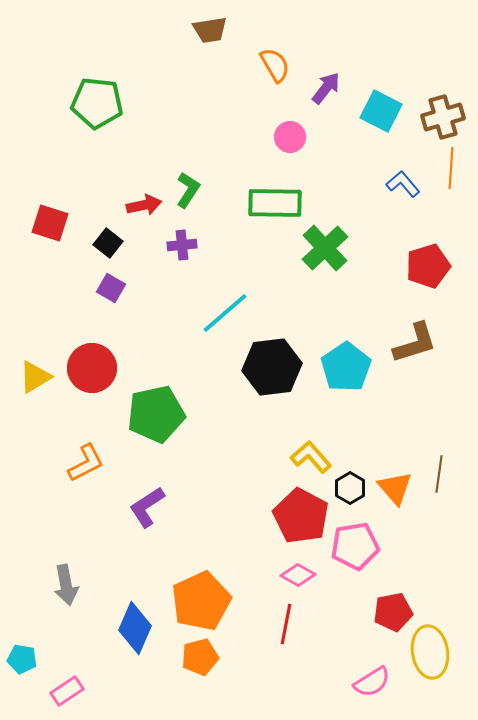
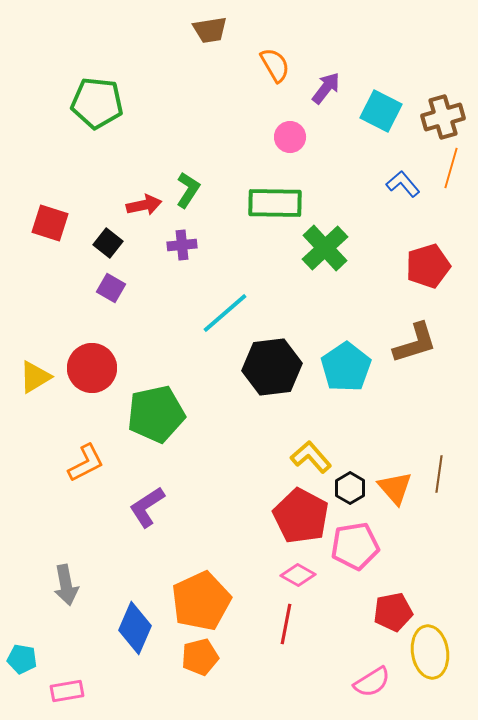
orange line at (451, 168): rotated 12 degrees clockwise
pink rectangle at (67, 691): rotated 24 degrees clockwise
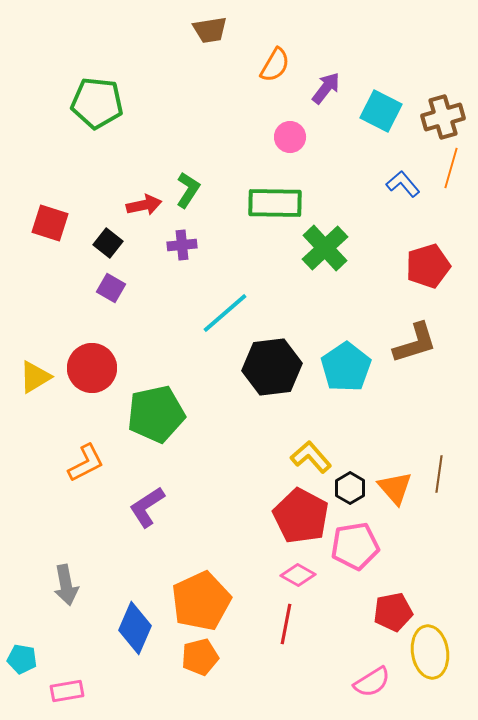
orange semicircle at (275, 65): rotated 60 degrees clockwise
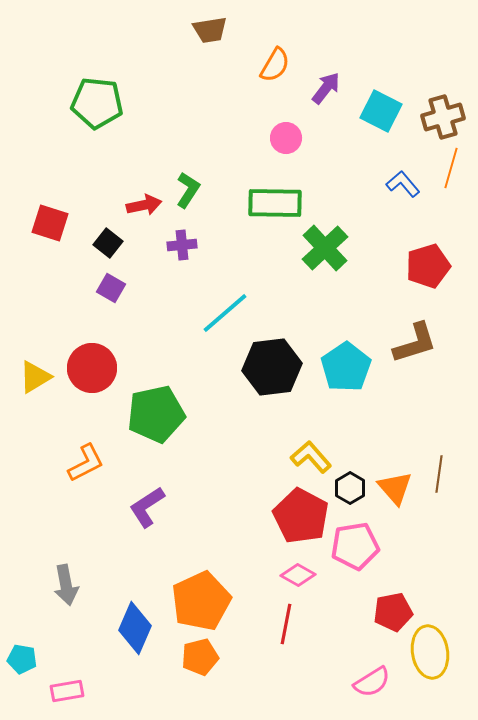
pink circle at (290, 137): moved 4 px left, 1 px down
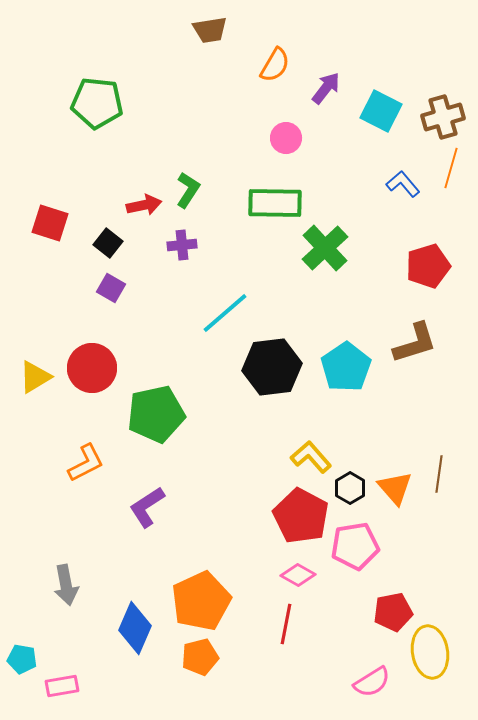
pink rectangle at (67, 691): moved 5 px left, 5 px up
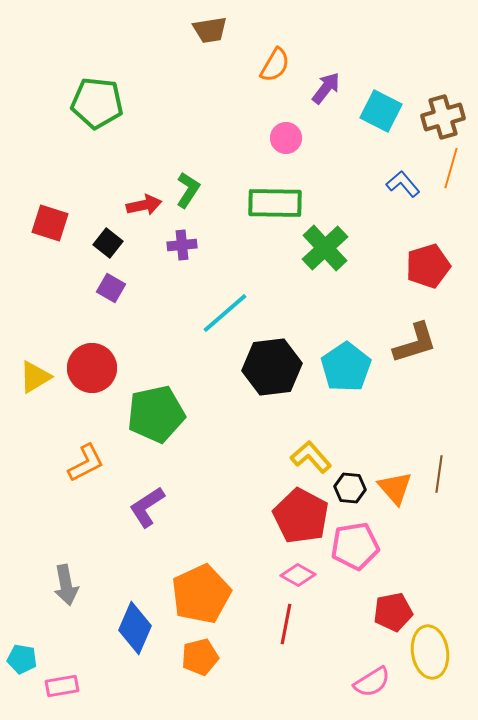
black hexagon at (350, 488): rotated 24 degrees counterclockwise
orange pentagon at (201, 601): moved 7 px up
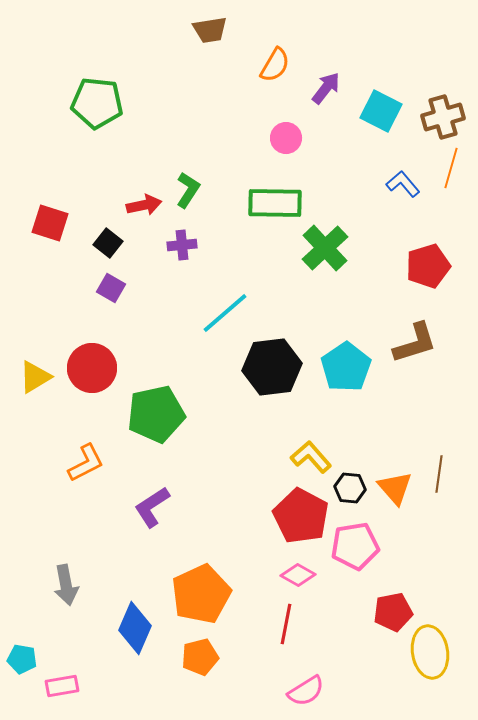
purple L-shape at (147, 507): moved 5 px right
pink semicircle at (372, 682): moved 66 px left, 9 px down
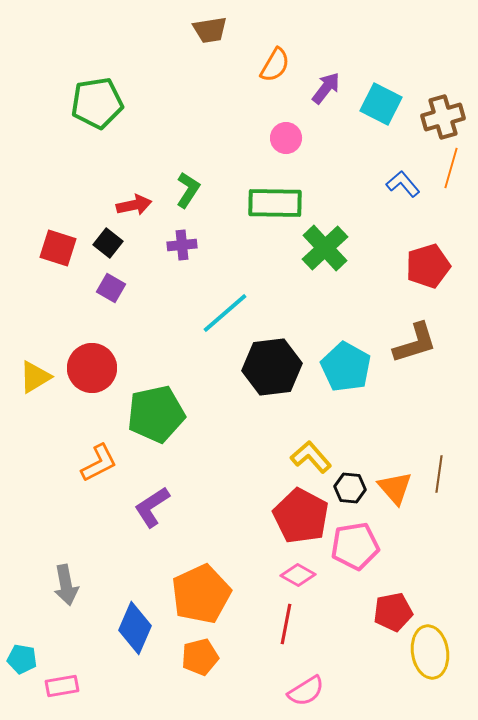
green pentagon at (97, 103): rotated 15 degrees counterclockwise
cyan square at (381, 111): moved 7 px up
red arrow at (144, 205): moved 10 px left
red square at (50, 223): moved 8 px right, 25 px down
cyan pentagon at (346, 367): rotated 9 degrees counterclockwise
orange L-shape at (86, 463): moved 13 px right
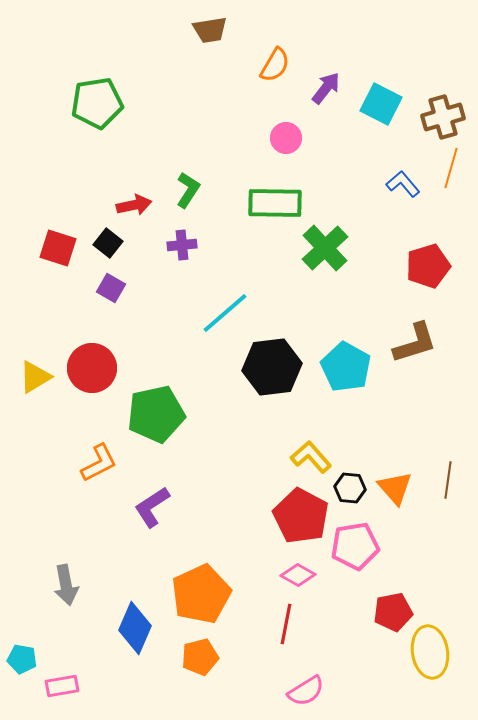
brown line at (439, 474): moved 9 px right, 6 px down
